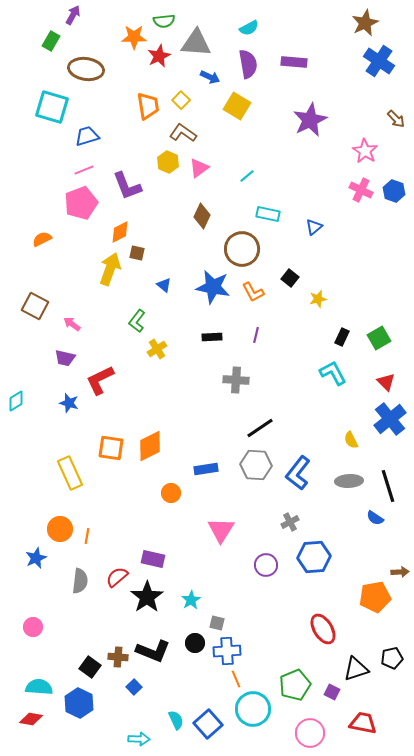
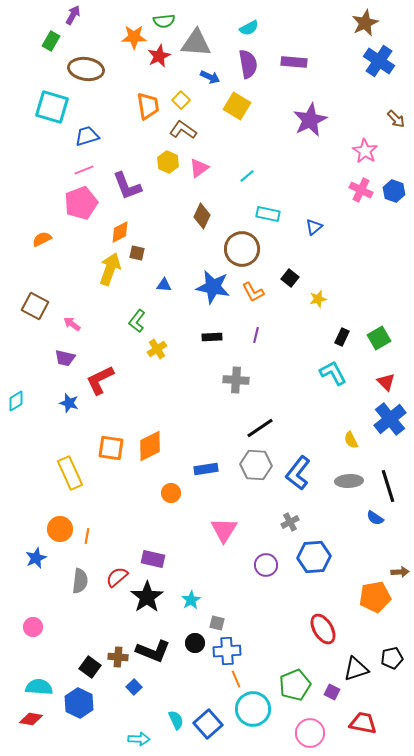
brown L-shape at (183, 133): moved 3 px up
blue triangle at (164, 285): rotated 35 degrees counterclockwise
pink triangle at (221, 530): moved 3 px right
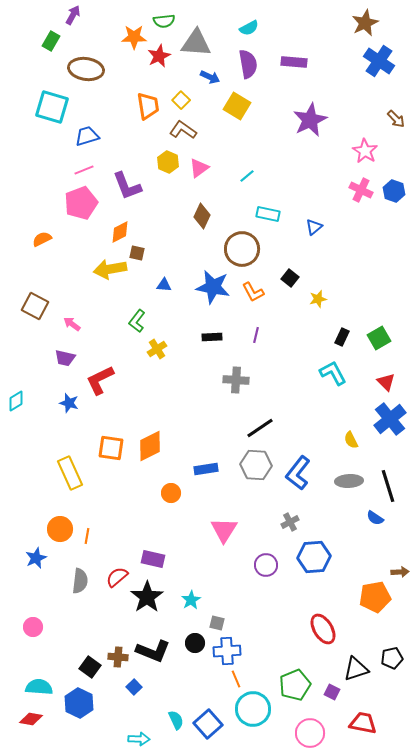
yellow arrow at (110, 269): rotated 120 degrees counterclockwise
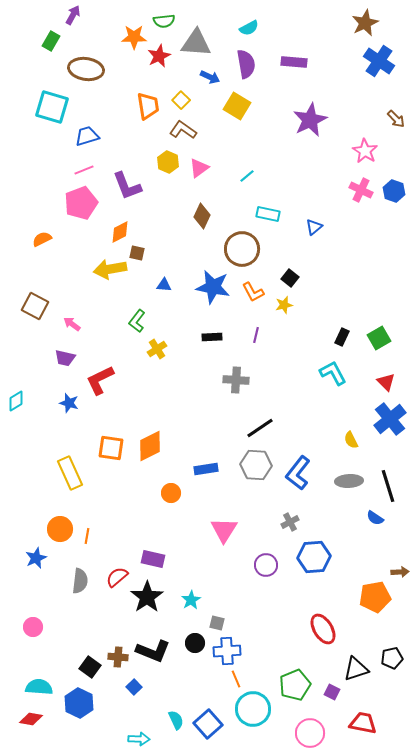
purple semicircle at (248, 64): moved 2 px left
yellow star at (318, 299): moved 34 px left, 6 px down
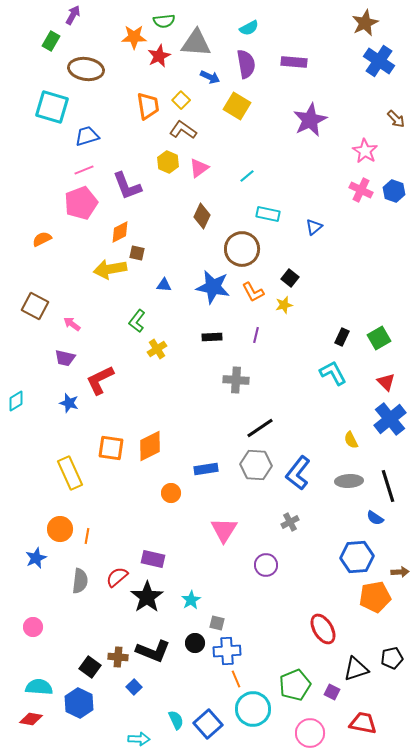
blue hexagon at (314, 557): moved 43 px right
